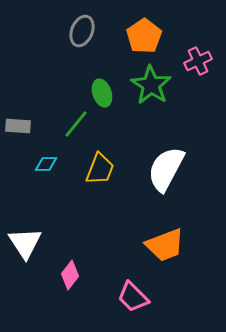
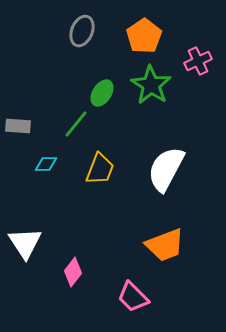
green ellipse: rotated 52 degrees clockwise
pink diamond: moved 3 px right, 3 px up
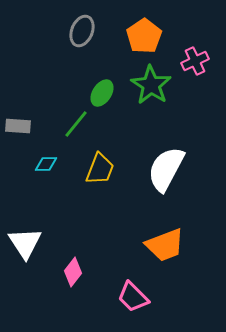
pink cross: moved 3 px left
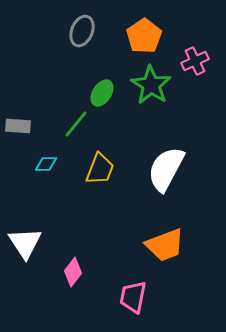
pink trapezoid: rotated 56 degrees clockwise
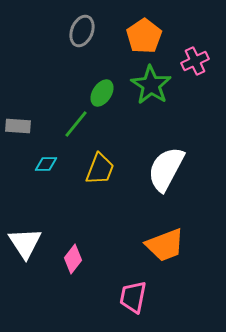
pink diamond: moved 13 px up
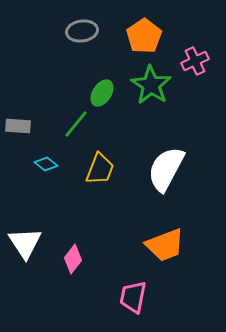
gray ellipse: rotated 60 degrees clockwise
cyan diamond: rotated 40 degrees clockwise
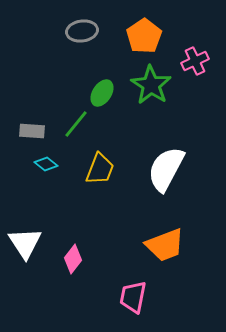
gray rectangle: moved 14 px right, 5 px down
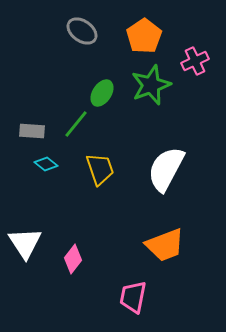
gray ellipse: rotated 44 degrees clockwise
green star: rotated 18 degrees clockwise
yellow trapezoid: rotated 40 degrees counterclockwise
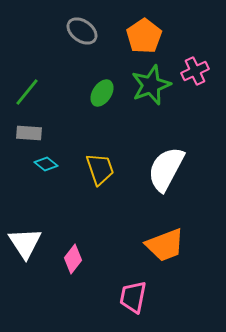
pink cross: moved 10 px down
green line: moved 49 px left, 32 px up
gray rectangle: moved 3 px left, 2 px down
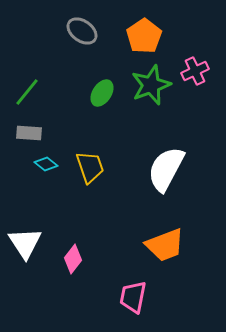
yellow trapezoid: moved 10 px left, 2 px up
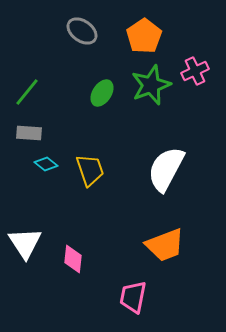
yellow trapezoid: moved 3 px down
pink diamond: rotated 32 degrees counterclockwise
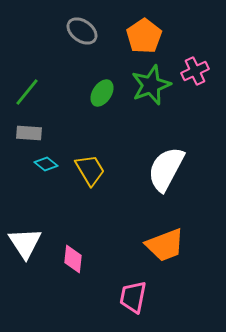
yellow trapezoid: rotated 12 degrees counterclockwise
